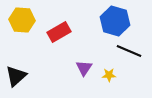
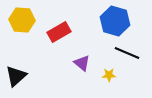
black line: moved 2 px left, 2 px down
purple triangle: moved 2 px left, 5 px up; rotated 24 degrees counterclockwise
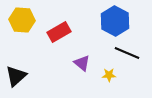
blue hexagon: rotated 12 degrees clockwise
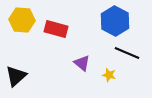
red rectangle: moved 3 px left, 3 px up; rotated 45 degrees clockwise
yellow star: rotated 16 degrees clockwise
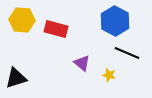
black triangle: moved 2 px down; rotated 25 degrees clockwise
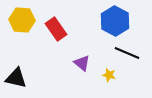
red rectangle: rotated 40 degrees clockwise
black triangle: rotated 30 degrees clockwise
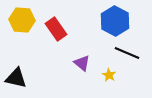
yellow star: rotated 16 degrees clockwise
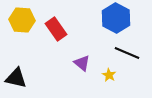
blue hexagon: moved 1 px right, 3 px up
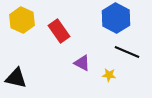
yellow hexagon: rotated 20 degrees clockwise
red rectangle: moved 3 px right, 2 px down
black line: moved 1 px up
purple triangle: rotated 12 degrees counterclockwise
yellow star: rotated 24 degrees counterclockwise
